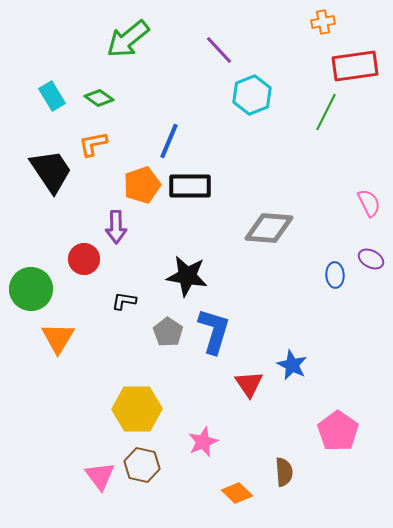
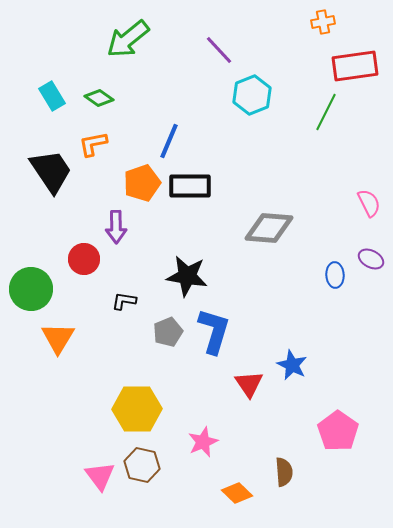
orange pentagon: moved 2 px up
gray pentagon: rotated 16 degrees clockwise
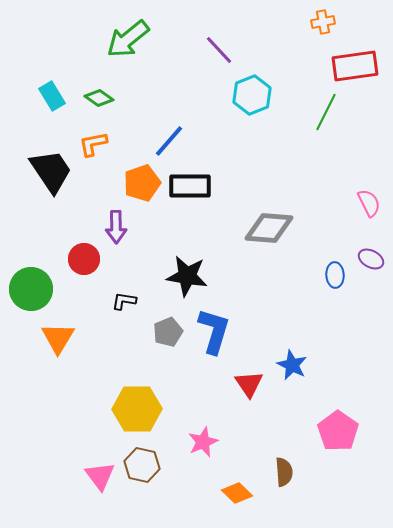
blue line: rotated 18 degrees clockwise
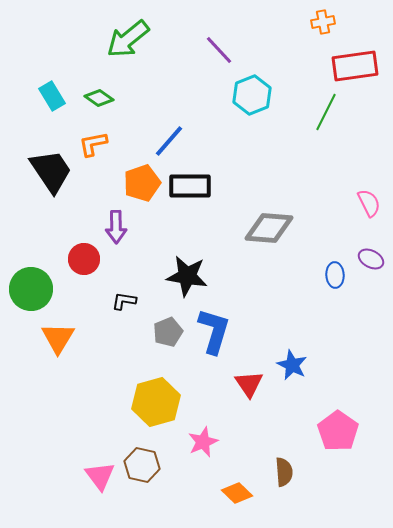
yellow hexagon: moved 19 px right, 7 px up; rotated 15 degrees counterclockwise
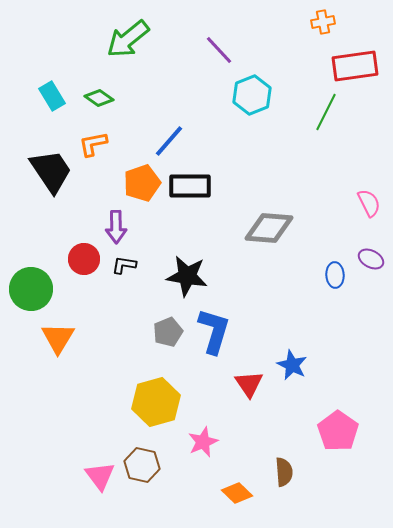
black L-shape: moved 36 px up
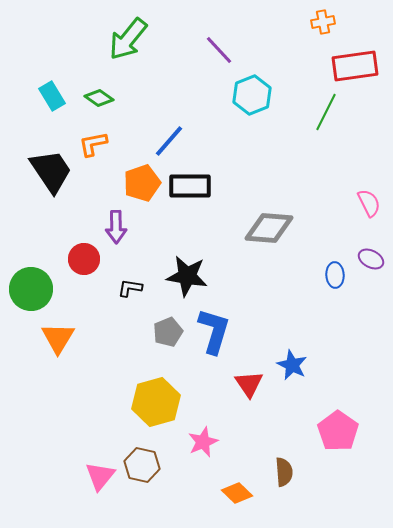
green arrow: rotated 12 degrees counterclockwise
black L-shape: moved 6 px right, 23 px down
pink triangle: rotated 16 degrees clockwise
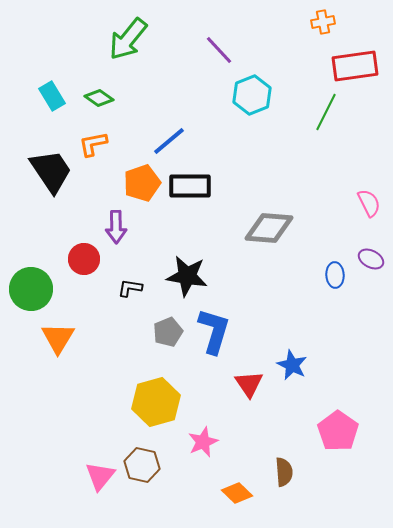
blue line: rotated 9 degrees clockwise
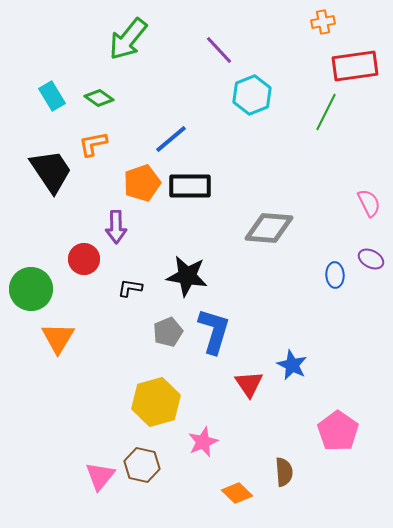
blue line: moved 2 px right, 2 px up
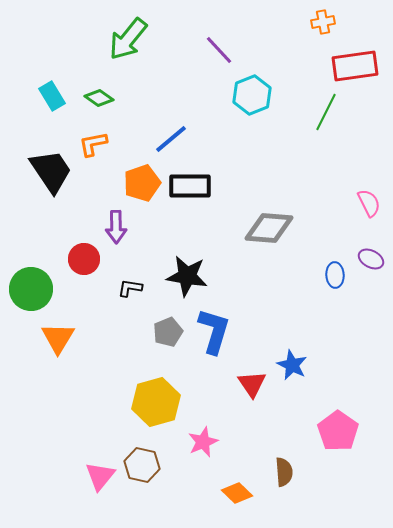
red triangle: moved 3 px right
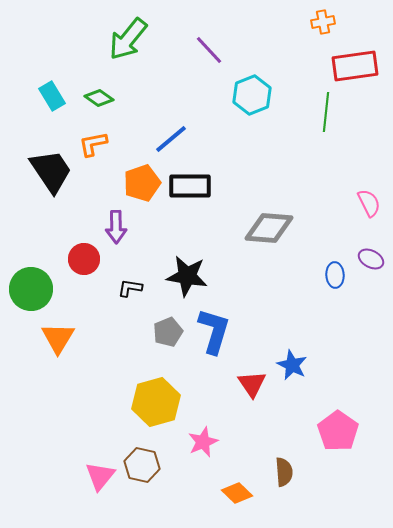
purple line: moved 10 px left
green line: rotated 21 degrees counterclockwise
